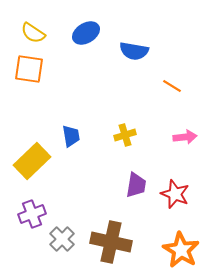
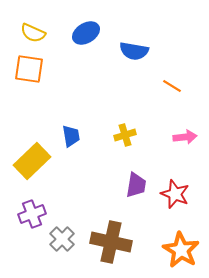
yellow semicircle: rotated 10 degrees counterclockwise
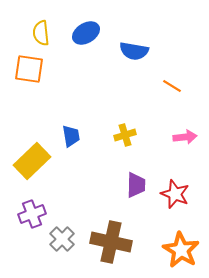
yellow semicircle: moved 8 px right; rotated 60 degrees clockwise
purple trapezoid: rotated 8 degrees counterclockwise
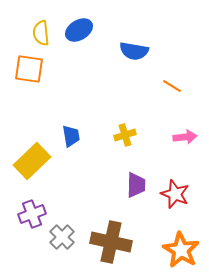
blue ellipse: moved 7 px left, 3 px up
gray cross: moved 2 px up
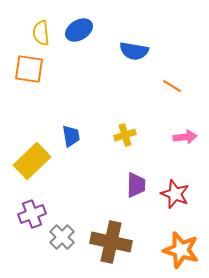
orange star: rotated 15 degrees counterclockwise
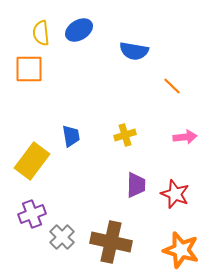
orange square: rotated 8 degrees counterclockwise
orange line: rotated 12 degrees clockwise
yellow rectangle: rotated 9 degrees counterclockwise
